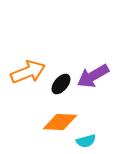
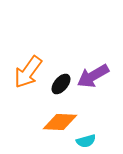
orange arrow: rotated 148 degrees clockwise
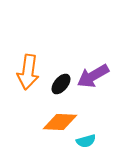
orange arrow: rotated 28 degrees counterclockwise
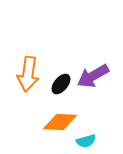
orange arrow: moved 2 px down
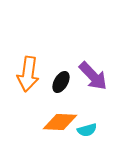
purple arrow: rotated 104 degrees counterclockwise
black ellipse: moved 2 px up; rotated 10 degrees counterclockwise
cyan semicircle: moved 1 px right, 11 px up
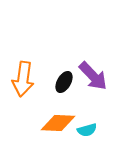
orange arrow: moved 5 px left, 5 px down
black ellipse: moved 3 px right
orange diamond: moved 2 px left, 1 px down
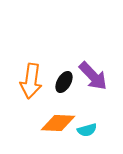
orange arrow: moved 8 px right, 2 px down
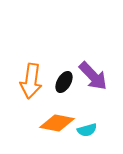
orange diamond: moved 1 px left; rotated 8 degrees clockwise
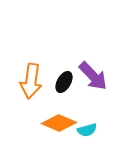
orange diamond: moved 2 px right; rotated 12 degrees clockwise
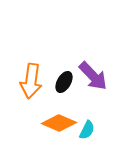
cyan semicircle: rotated 48 degrees counterclockwise
